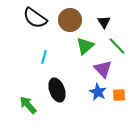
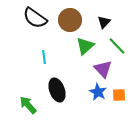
black triangle: rotated 16 degrees clockwise
cyan line: rotated 24 degrees counterclockwise
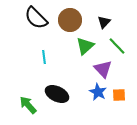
black semicircle: moved 1 px right; rotated 10 degrees clockwise
black ellipse: moved 4 px down; rotated 45 degrees counterclockwise
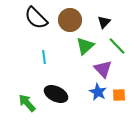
black ellipse: moved 1 px left
green arrow: moved 1 px left, 2 px up
